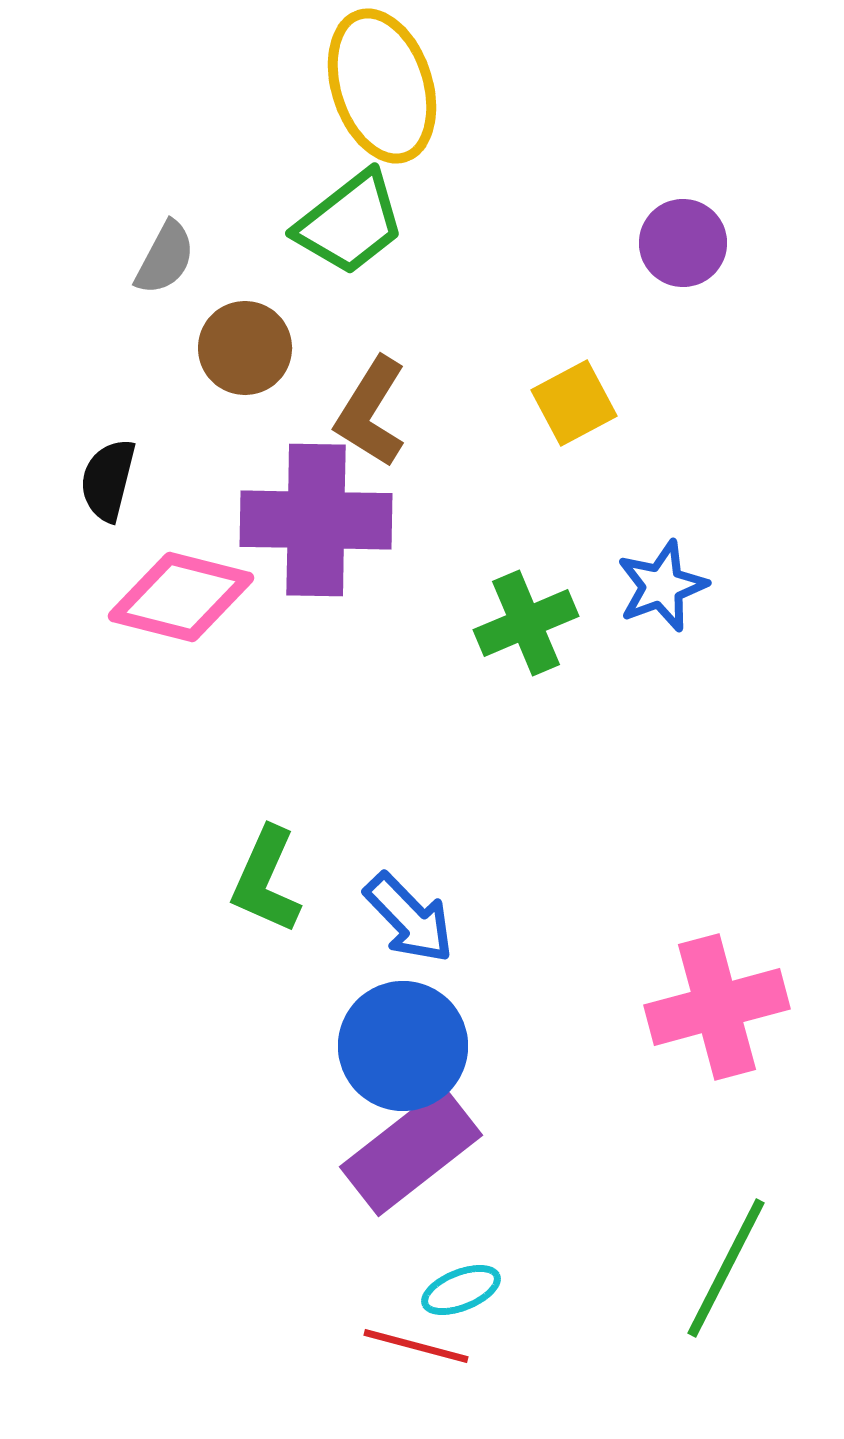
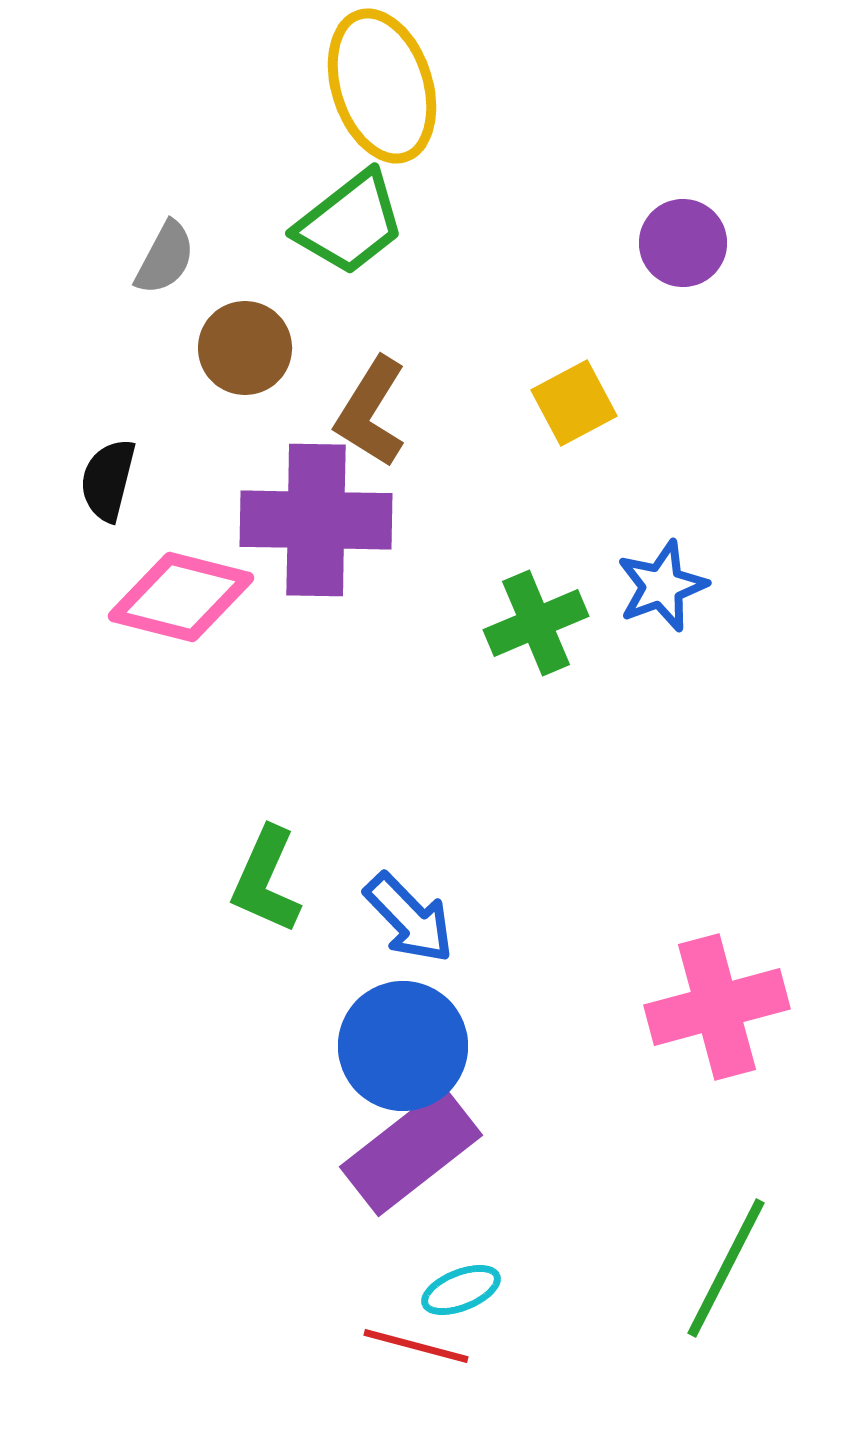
green cross: moved 10 px right
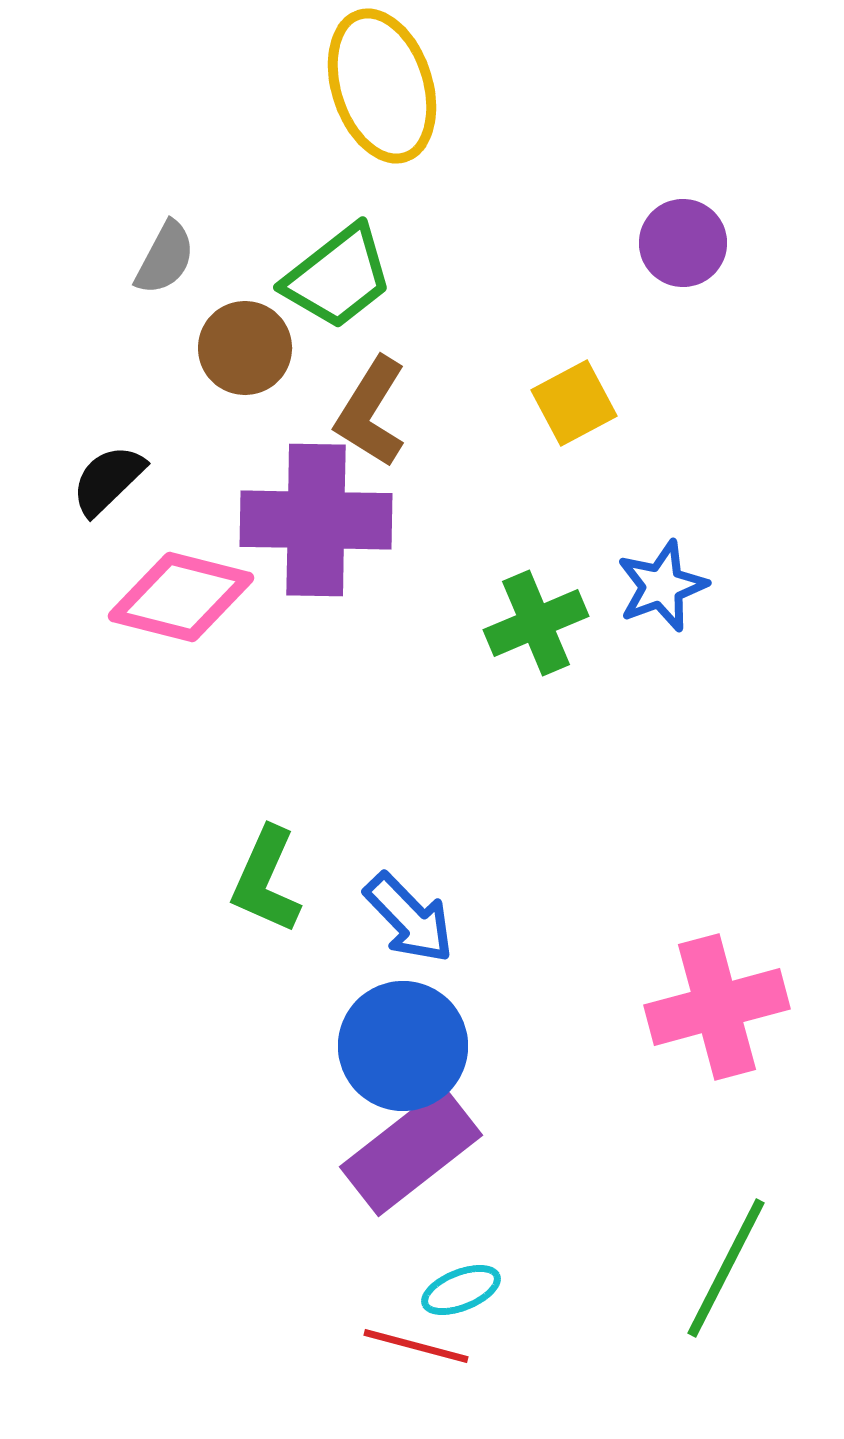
green trapezoid: moved 12 px left, 54 px down
black semicircle: rotated 32 degrees clockwise
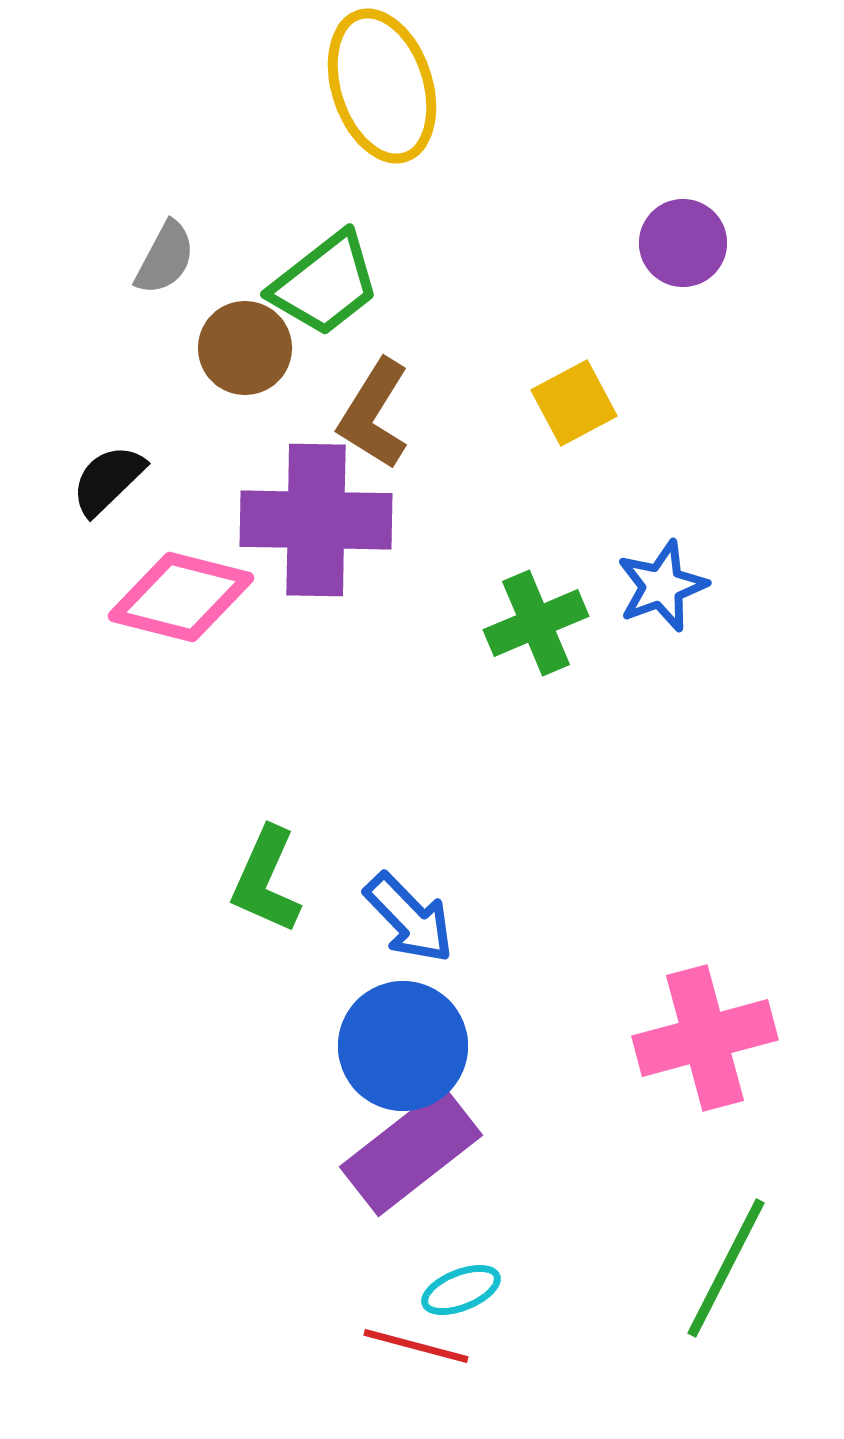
green trapezoid: moved 13 px left, 7 px down
brown L-shape: moved 3 px right, 2 px down
pink cross: moved 12 px left, 31 px down
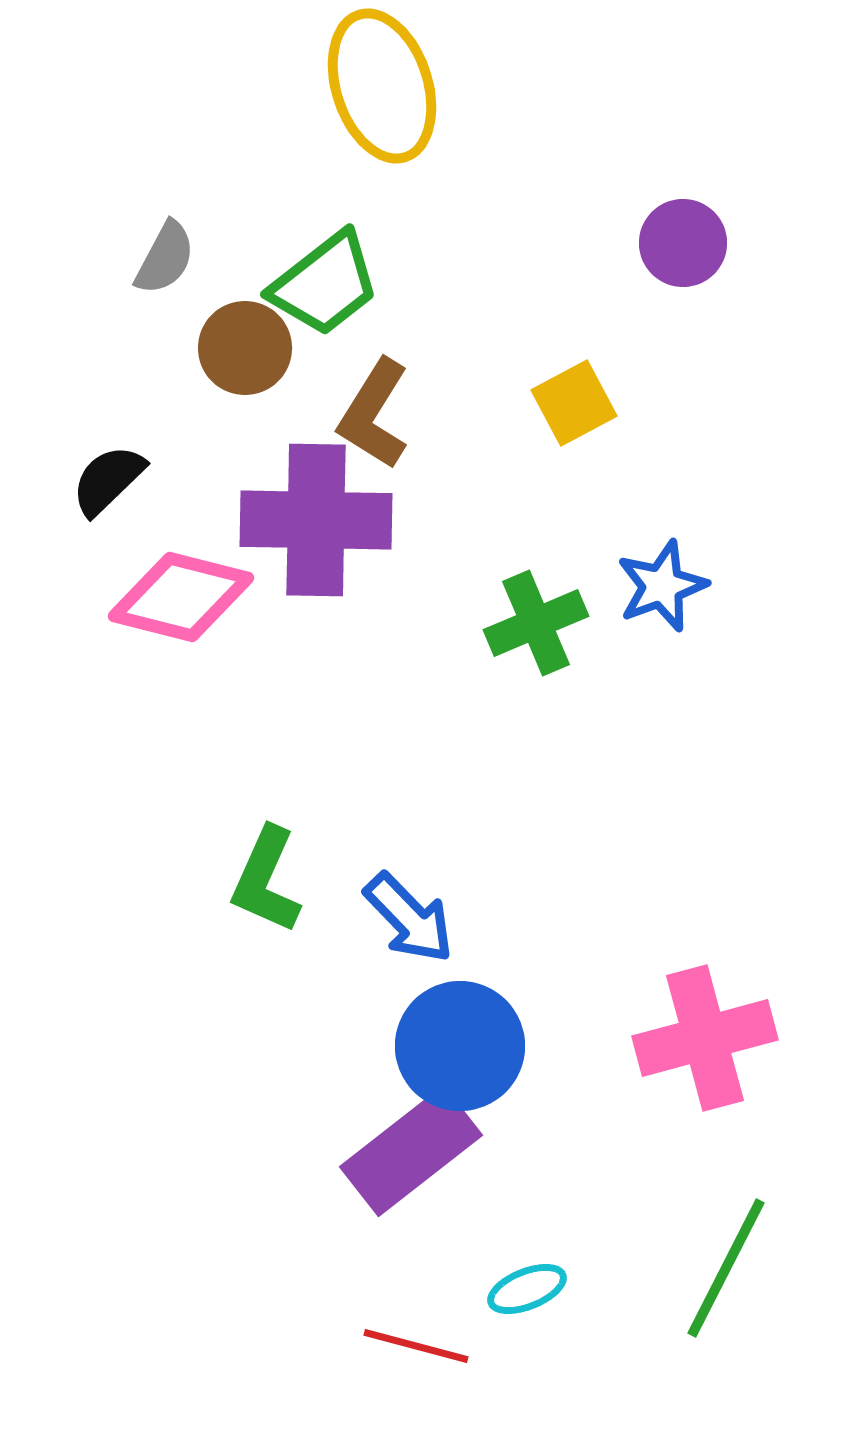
blue circle: moved 57 px right
cyan ellipse: moved 66 px right, 1 px up
